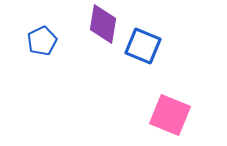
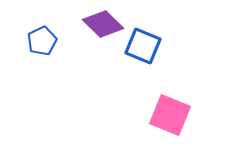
purple diamond: rotated 54 degrees counterclockwise
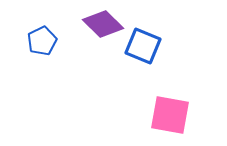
pink square: rotated 12 degrees counterclockwise
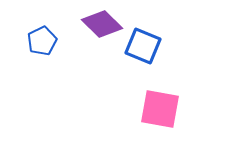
purple diamond: moved 1 px left
pink square: moved 10 px left, 6 px up
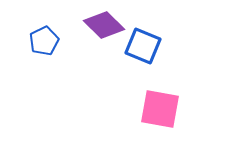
purple diamond: moved 2 px right, 1 px down
blue pentagon: moved 2 px right
